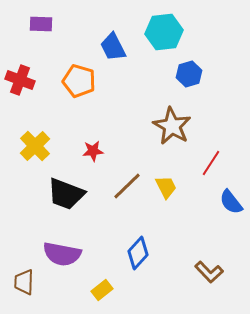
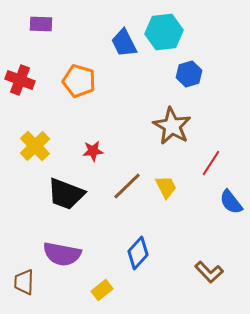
blue trapezoid: moved 11 px right, 4 px up
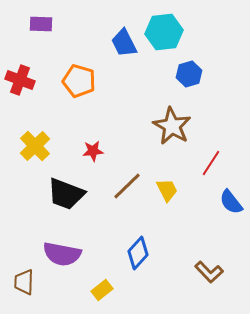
yellow trapezoid: moved 1 px right, 3 px down
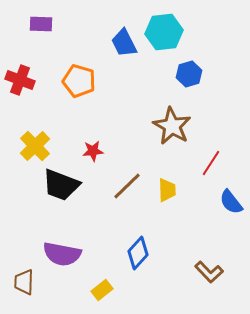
yellow trapezoid: rotated 25 degrees clockwise
black trapezoid: moved 5 px left, 9 px up
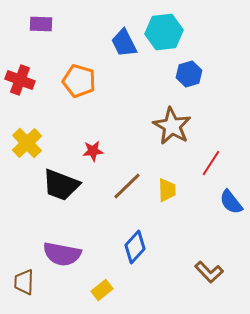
yellow cross: moved 8 px left, 3 px up
blue diamond: moved 3 px left, 6 px up
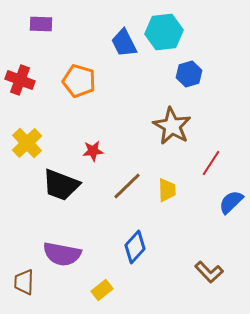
blue semicircle: rotated 84 degrees clockwise
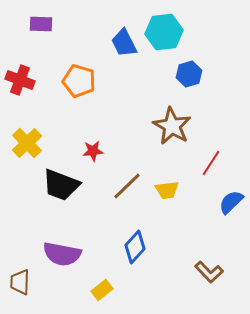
yellow trapezoid: rotated 85 degrees clockwise
brown trapezoid: moved 4 px left
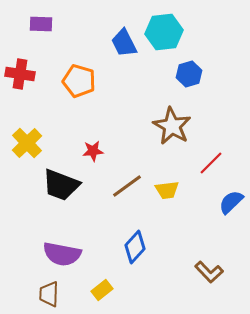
red cross: moved 6 px up; rotated 12 degrees counterclockwise
red line: rotated 12 degrees clockwise
brown line: rotated 8 degrees clockwise
brown trapezoid: moved 29 px right, 12 px down
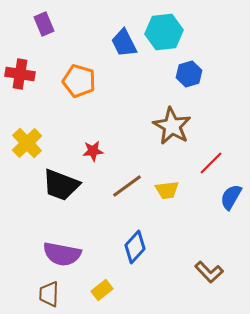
purple rectangle: moved 3 px right; rotated 65 degrees clockwise
blue semicircle: moved 5 px up; rotated 16 degrees counterclockwise
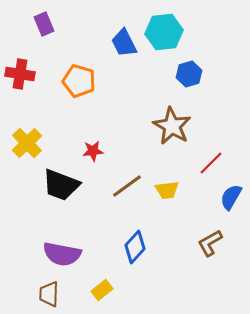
brown L-shape: moved 1 px right, 29 px up; rotated 104 degrees clockwise
